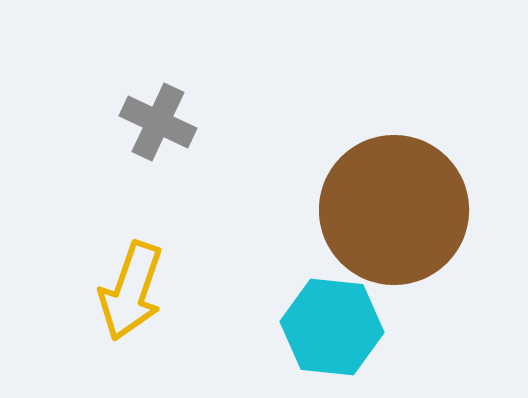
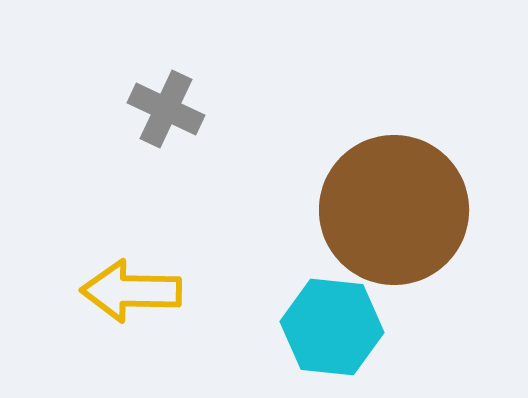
gray cross: moved 8 px right, 13 px up
yellow arrow: rotated 72 degrees clockwise
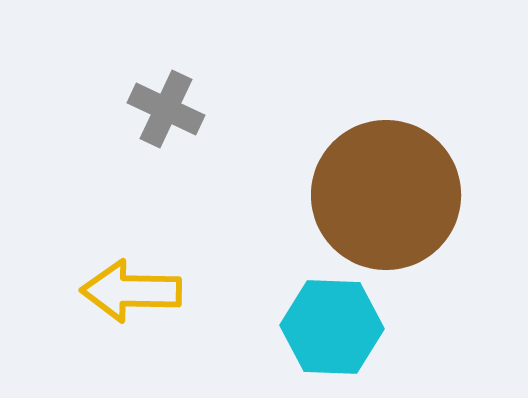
brown circle: moved 8 px left, 15 px up
cyan hexagon: rotated 4 degrees counterclockwise
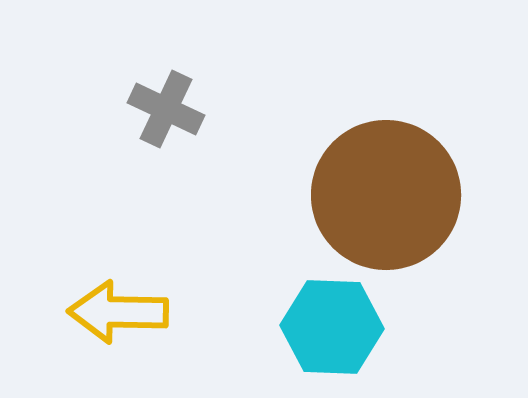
yellow arrow: moved 13 px left, 21 px down
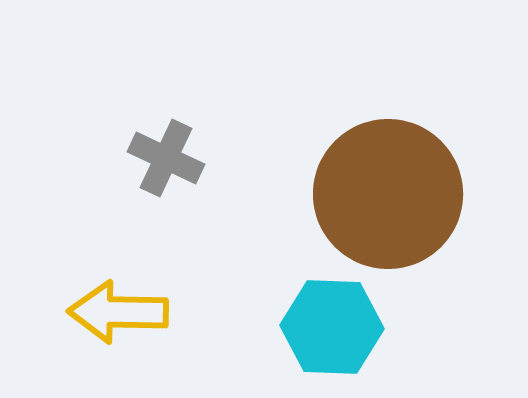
gray cross: moved 49 px down
brown circle: moved 2 px right, 1 px up
